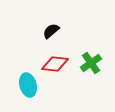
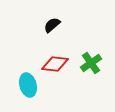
black semicircle: moved 1 px right, 6 px up
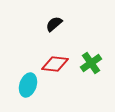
black semicircle: moved 2 px right, 1 px up
cyan ellipse: rotated 35 degrees clockwise
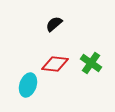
green cross: rotated 20 degrees counterclockwise
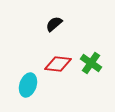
red diamond: moved 3 px right
